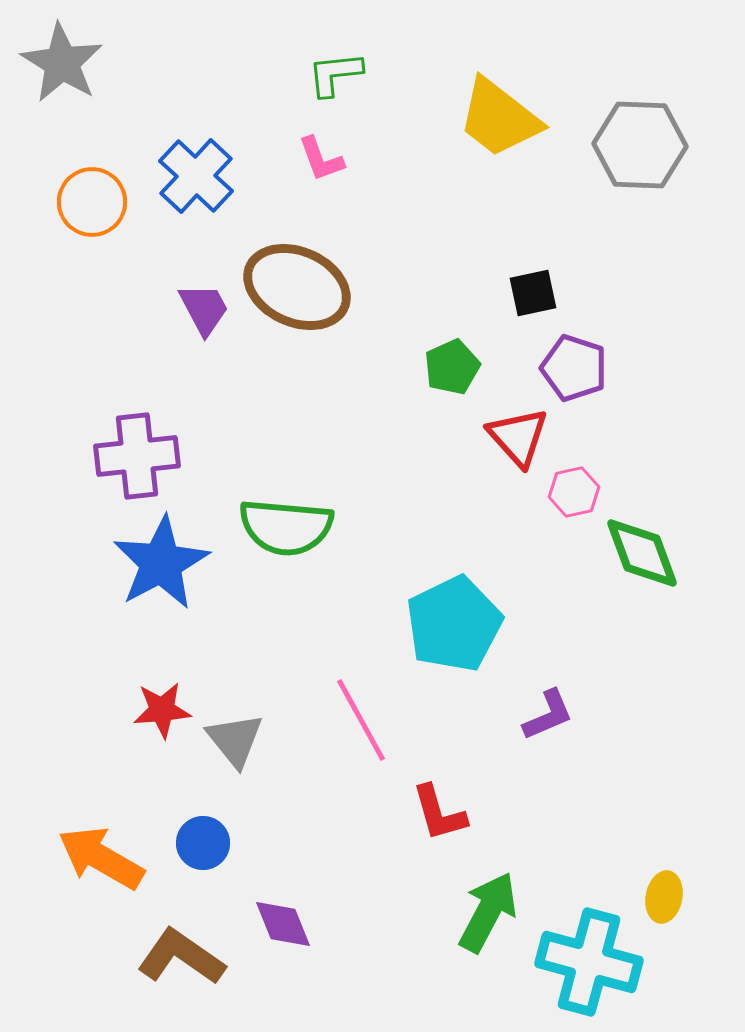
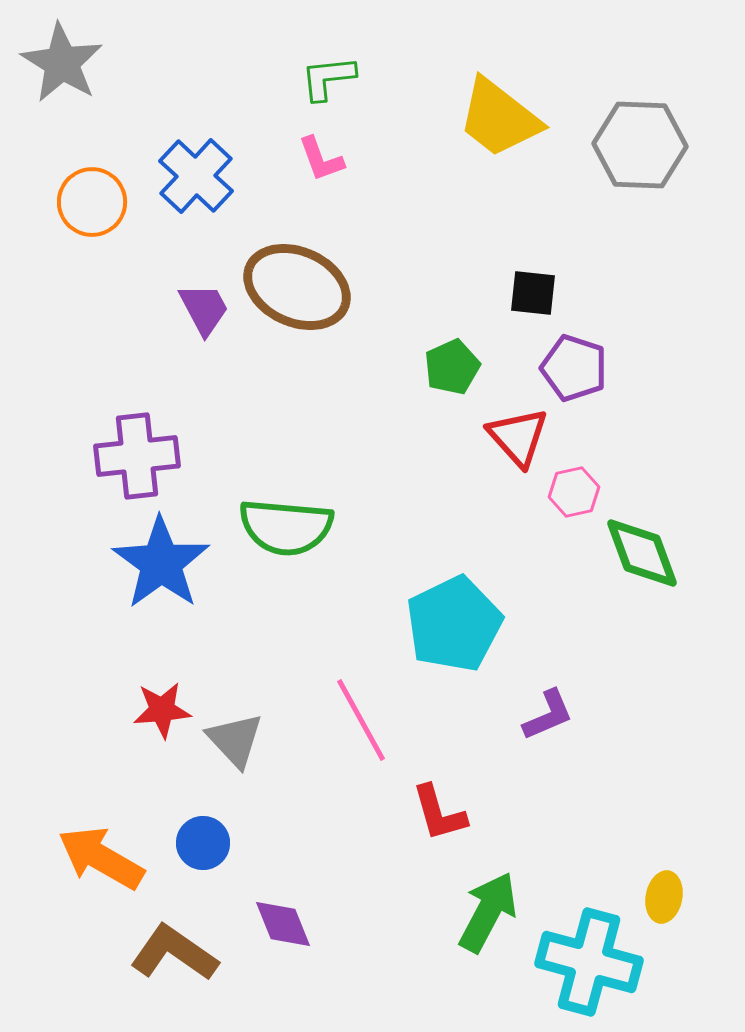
green L-shape: moved 7 px left, 4 px down
black square: rotated 18 degrees clockwise
blue star: rotated 8 degrees counterclockwise
gray triangle: rotated 4 degrees counterclockwise
brown L-shape: moved 7 px left, 4 px up
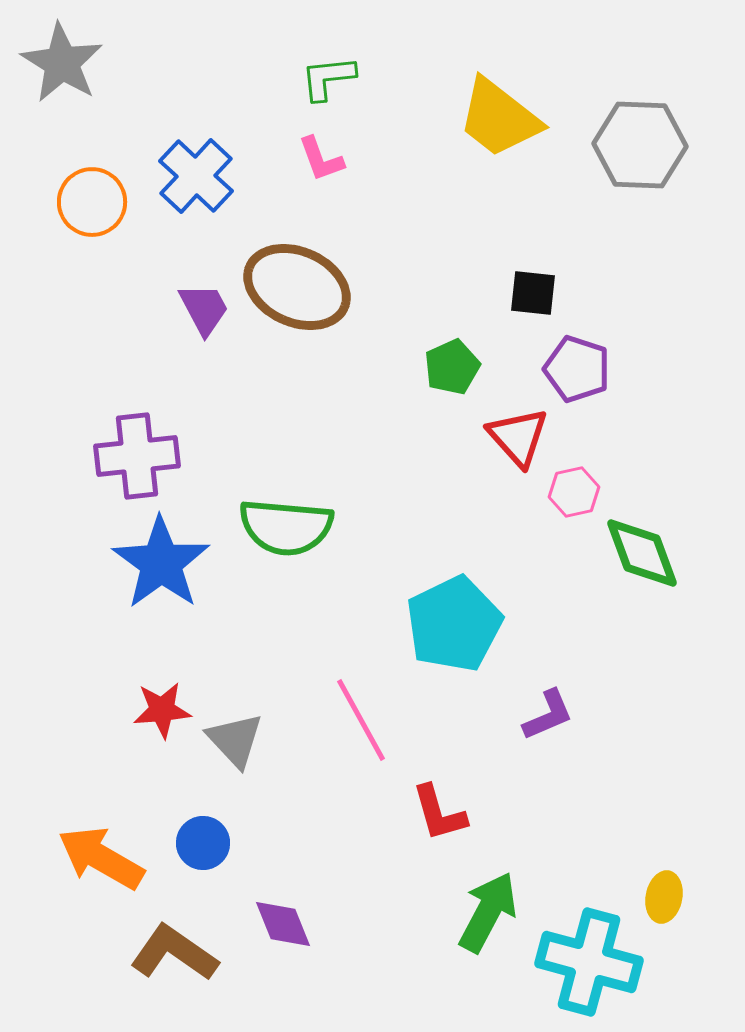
purple pentagon: moved 3 px right, 1 px down
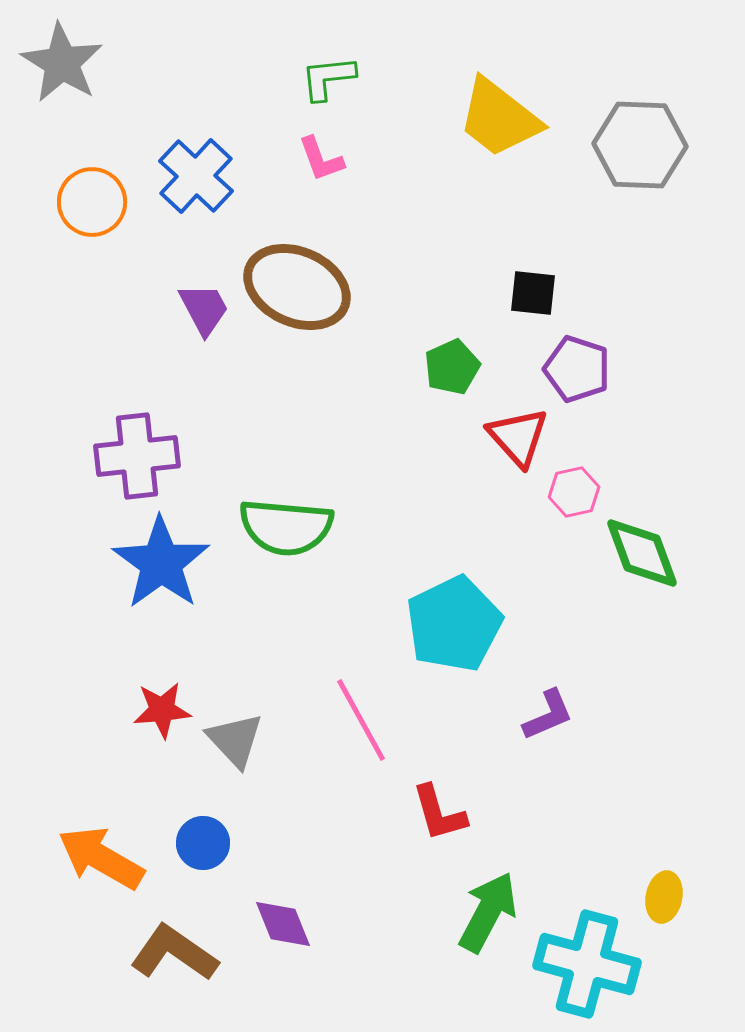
cyan cross: moved 2 px left, 2 px down
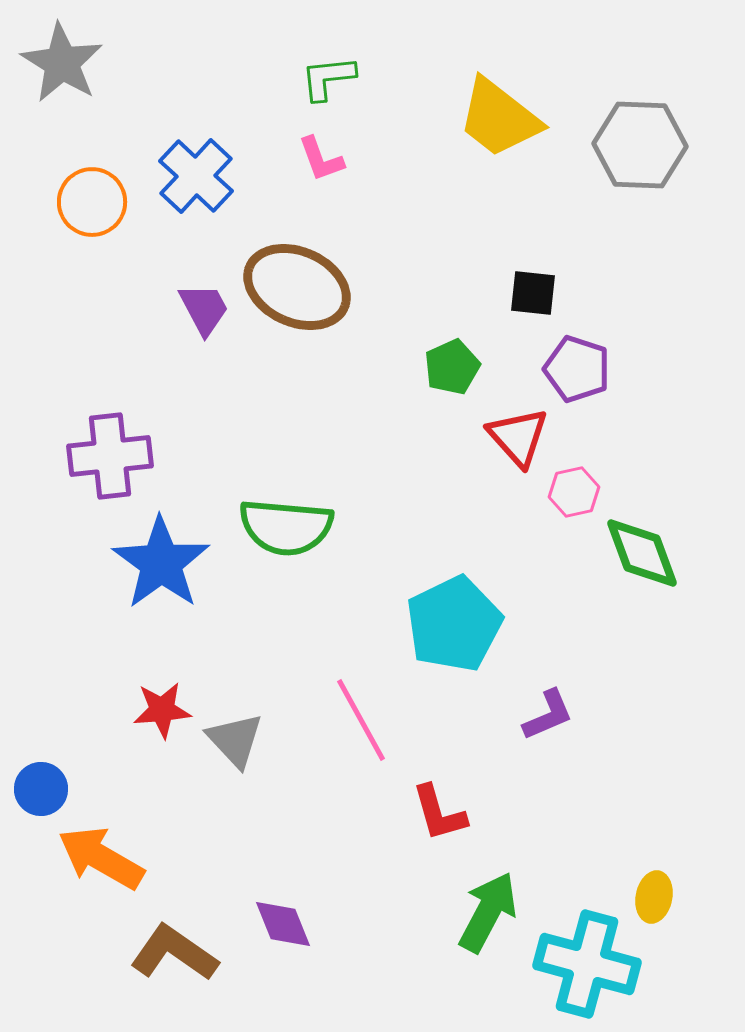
purple cross: moved 27 px left
blue circle: moved 162 px left, 54 px up
yellow ellipse: moved 10 px left
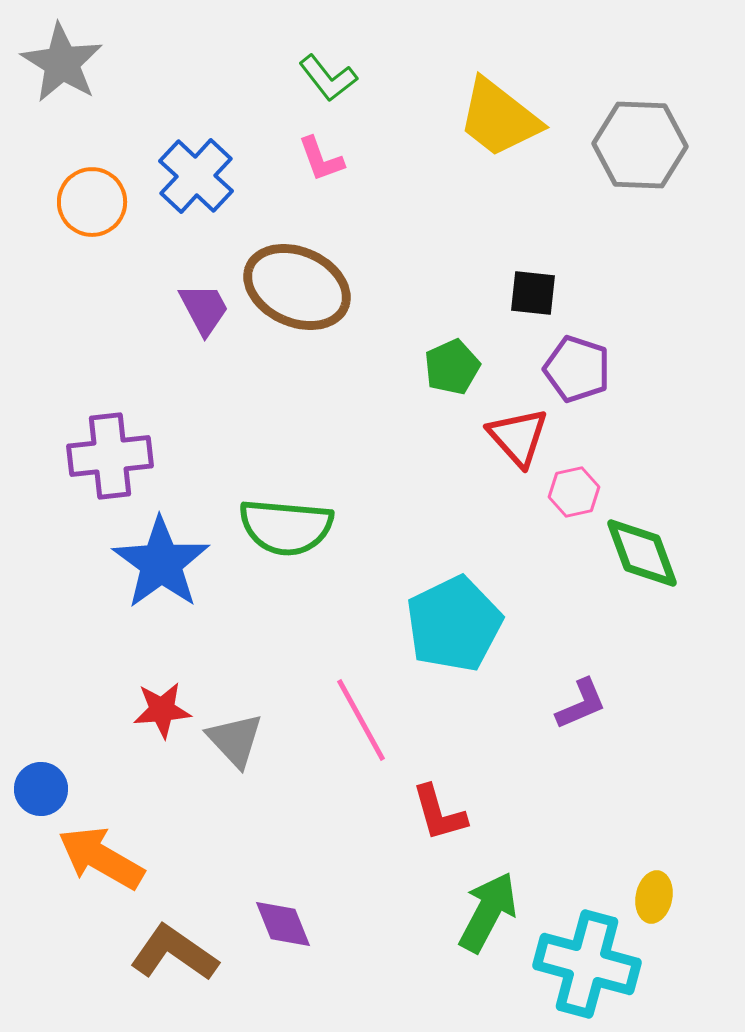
green L-shape: rotated 122 degrees counterclockwise
purple L-shape: moved 33 px right, 11 px up
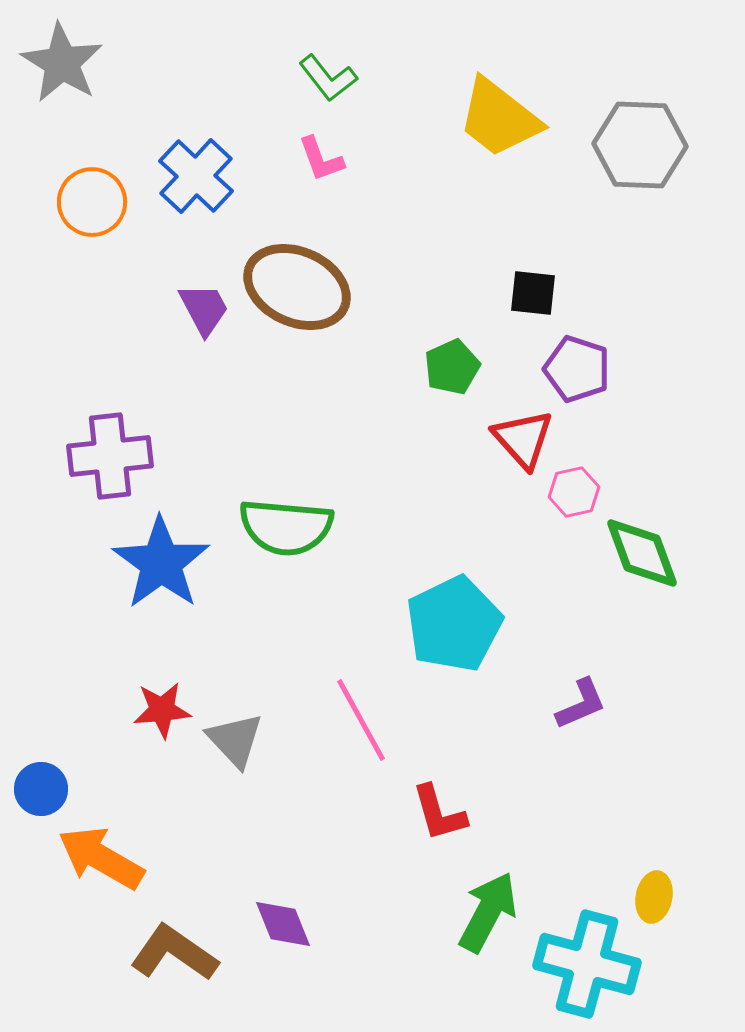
red triangle: moved 5 px right, 2 px down
